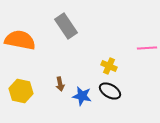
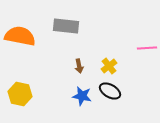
gray rectangle: rotated 50 degrees counterclockwise
orange semicircle: moved 4 px up
yellow cross: rotated 28 degrees clockwise
brown arrow: moved 19 px right, 18 px up
yellow hexagon: moved 1 px left, 3 px down
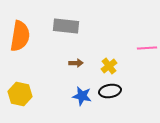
orange semicircle: rotated 88 degrees clockwise
brown arrow: moved 3 px left, 3 px up; rotated 80 degrees counterclockwise
black ellipse: rotated 40 degrees counterclockwise
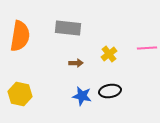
gray rectangle: moved 2 px right, 2 px down
yellow cross: moved 12 px up
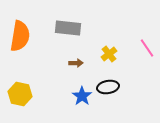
pink line: rotated 60 degrees clockwise
black ellipse: moved 2 px left, 4 px up
blue star: rotated 24 degrees clockwise
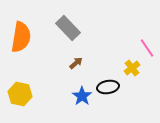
gray rectangle: rotated 40 degrees clockwise
orange semicircle: moved 1 px right, 1 px down
yellow cross: moved 23 px right, 14 px down
brown arrow: rotated 40 degrees counterclockwise
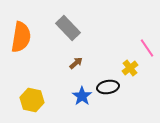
yellow cross: moved 2 px left
yellow hexagon: moved 12 px right, 6 px down
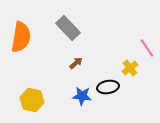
blue star: rotated 30 degrees counterclockwise
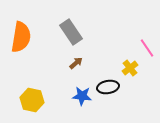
gray rectangle: moved 3 px right, 4 px down; rotated 10 degrees clockwise
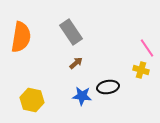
yellow cross: moved 11 px right, 2 px down; rotated 35 degrees counterclockwise
